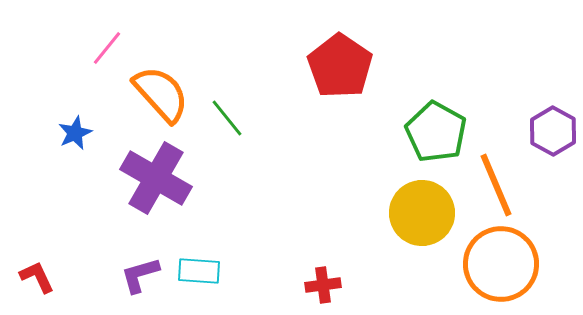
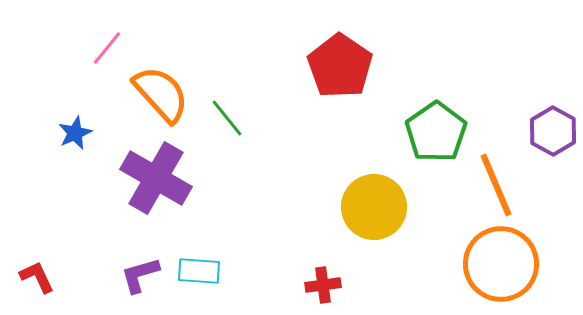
green pentagon: rotated 8 degrees clockwise
yellow circle: moved 48 px left, 6 px up
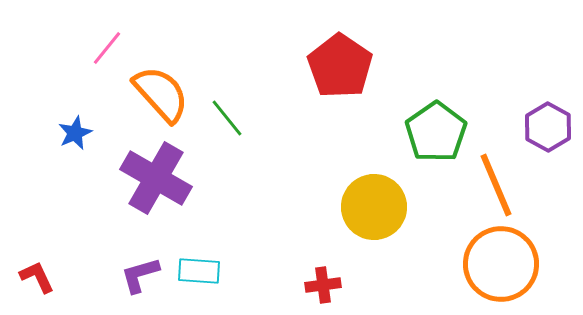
purple hexagon: moved 5 px left, 4 px up
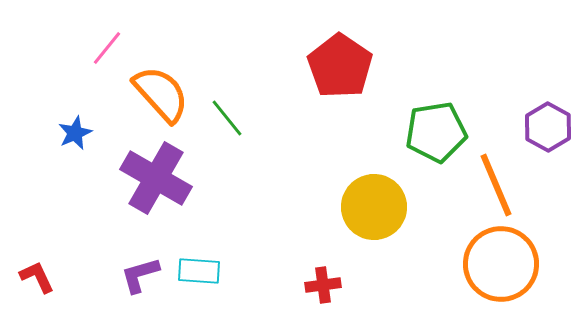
green pentagon: rotated 26 degrees clockwise
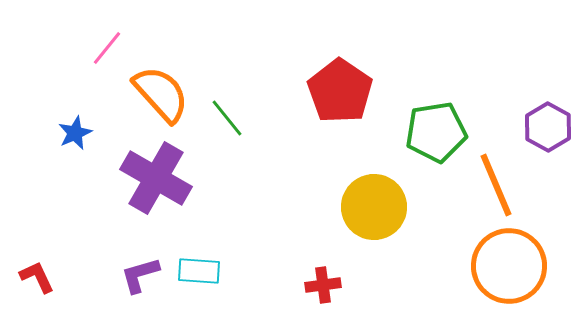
red pentagon: moved 25 px down
orange circle: moved 8 px right, 2 px down
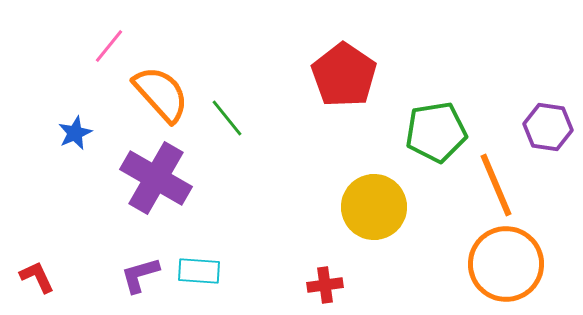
pink line: moved 2 px right, 2 px up
red pentagon: moved 4 px right, 16 px up
purple hexagon: rotated 21 degrees counterclockwise
orange circle: moved 3 px left, 2 px up
red cross: moved 2 px right
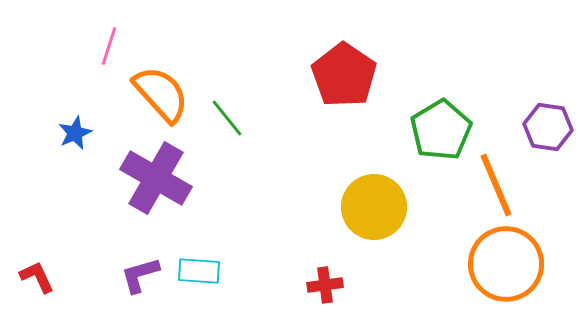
pink line: rotated 21 degrees counterclockwise
green pentagon: moved 5 px right, 2 px up; rotated 22 degrees counterclockwise
